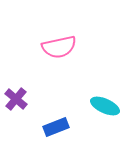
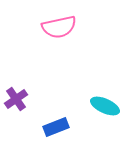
pink semicircle: moved 20 px up
purple cross: rotated 15 degrees clockwise
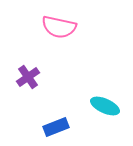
pink semicircle: rotated 24 degrees clockwise
purple cross: moved 12 px right, 22 px up
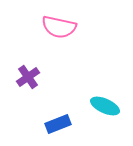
blue rectangle: moved 2 px right, 3 px up
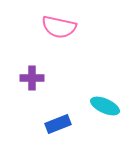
purple cross: moved 4 px right, 1 px down; rotated 35 degrees clockwise
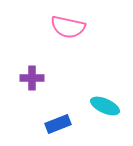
pink semicircle: moved 9 px right
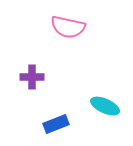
purple cross: moved 1 px up
blue rectangle: moved 2 px left
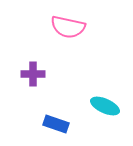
purple cross: moved 1 px right, 3 px up
blue rectangle: rotated 40 degrees clockwise
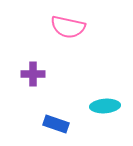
cyan ellipse: rotated 28 degrees counterclockwise
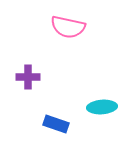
purple cross: moved 5 px left, 3 px down
cyan ellipse: moved 3 px left, 1 px down
